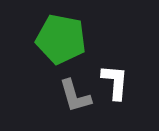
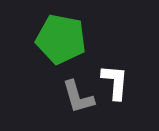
gray L-shape: moved 3 px right, 1 px down
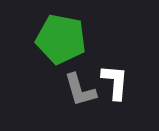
gray L-shape: moved 2 px right, 7 px up
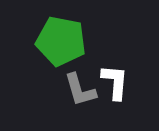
green pentagon: moved 2 px down
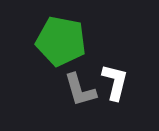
white L-shape: rotated 9 degrees clockwise
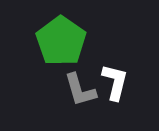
green pentagon: rotated 24 degrees clockwise
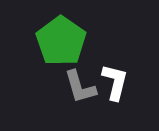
gray L-shape: moved 3 px up
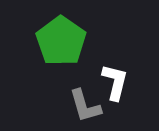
gray L-shape: moved 5 px right, 19 px down
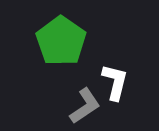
gray L-shape: rotated 108 degrees counterclockwise
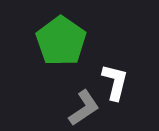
gray L-shape: moved 1 px left, 2 px down
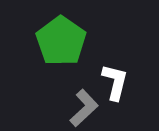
gray L-shape: rotated 9 degrees counterclockwise
